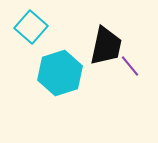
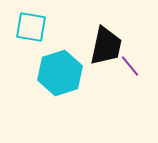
cyan square: rotated 32 degrees counterclockwise
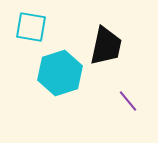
purple line: moved 2 px left, 35 px down
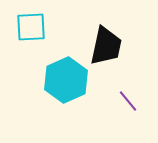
cyan square: rotated 12 degrees counterclockwise
cyan hexagon: moved 6 px right, 7 px down; rotated 6 degrees counterclockwise
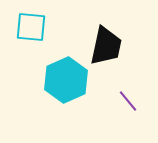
cyan square: rotated 8 degrees clockwise
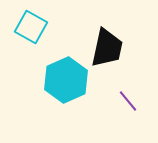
cyan square: rotated 24 degrees clockwise
black trapezoid: moved 1 px right, 2 px down
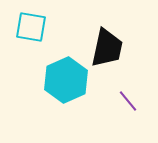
cyan square: rotated 20 degrees counterclockwise
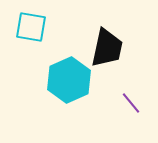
cyan hexagon: moved 3 px right
purple line: moved 3 px right, 2 px down
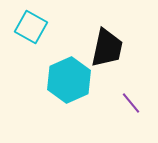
cyan square: rotated 20 degrees clockwise
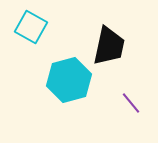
black trapezoid: moved 2 px right, 2 px up
cyan hexagon: rotated 9 degrees clockwise
